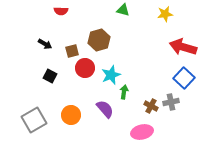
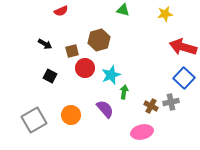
red semicircle: rotated 24 degrees counterclockwise
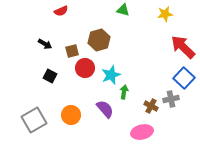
red arrow: rotated 28 degrees clockwise
gray cross: moved 3 px up
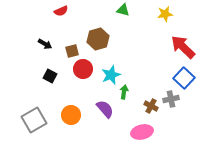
brown hexagon: moved 1 px left, 1 px up
red circle: moved 2 px left, 1 px down
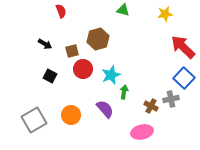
red semicircle: rotated 88 degrees counterclockwise
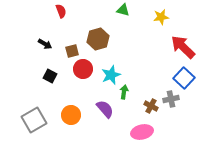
yellow star: moved 4 px left, 3 px down
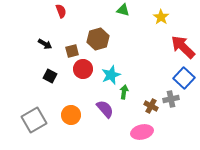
yellow star: rotated 28 degrees counterclockwise
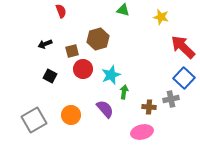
yellow star: rotated 21 degrees counterclockwise
black arrow: rotated 128 degrees clockwise
brown cross: moved 2 px left, 1 px down; rotated 24 degrees counterclockwise
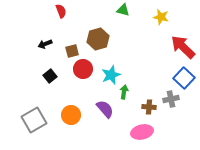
black square: rotated 24 degrees clockwise
